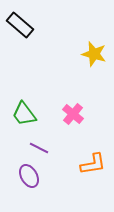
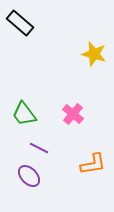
black rectangle: moved 2 px up
purple ellipse: rotated 15 degrees counterclockwise
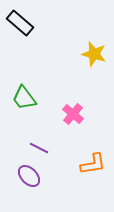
green trapezoid: moved 16 px up
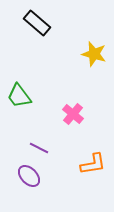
black rectangle: moved 17 px right
green trapezoid: moved 5 px left, 2 px up
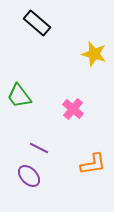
pink cross: moved 5 px up
